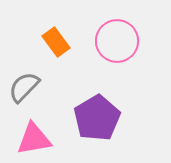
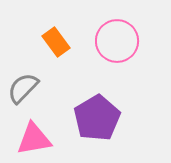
gray semicircle: moved 1 px left, 1 px down
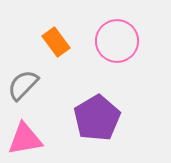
gray semicircle: moved 3 px up
pink triangle: moved 9 px left
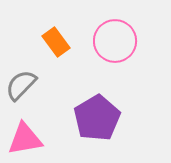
pink circle: moved 2 px left
gray semicircle: moved 2 px left
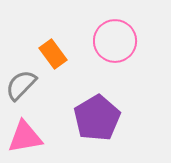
orange rectangle: moved 3 px left, 12 px down
pink triangle: moved 2 px up
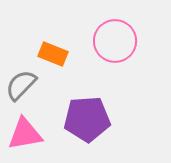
orange rectangle: rotated 32 degrees counterclockwise
purple pentagon: moved 10 px left, 1 px down; rotated 27 degrees clockwise
pink triangle: moved 3 px up
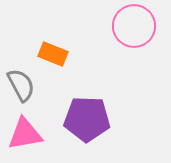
pink circle: moved 19 px right, 15 px up
gray semicircle: rotated 108 degrees clockwise
purple pentagon: rotated 6 degrees clockwise
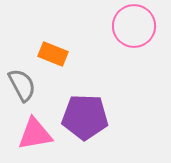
gray semicircle: moved 1 px right
purple pentagon: moved 2 px left, 2 px up
pink triangle: moved 10 px right
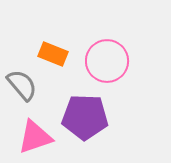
pink circle: moved 27 px left, 35 px down
gray semicircle: rotated 12 degrees counterclockwise
pink triangle: moved 3 px down; rotated 9 degrees counterclockwise
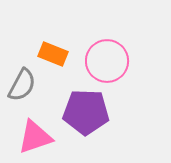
gray semicircle: rotated 68 degrees clockwise
purple pentagon: moved 1 px right, 5 px up
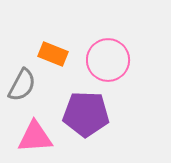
pink circle: moved 1 px right, 1 px up
purple pentagon: moved 2 px down
pink triangle: rotated 15 degrees clockwise
